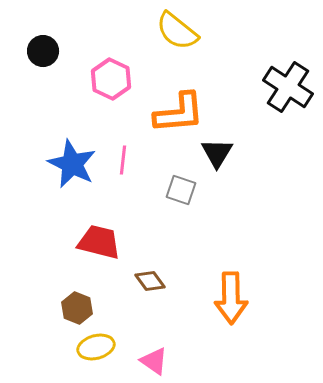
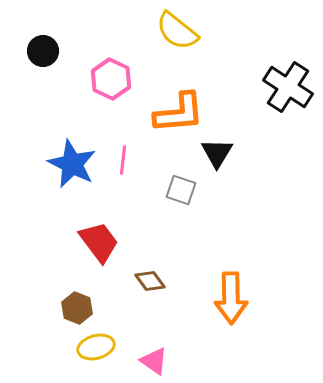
red trapezoid: rotated 39 degrees clockwise
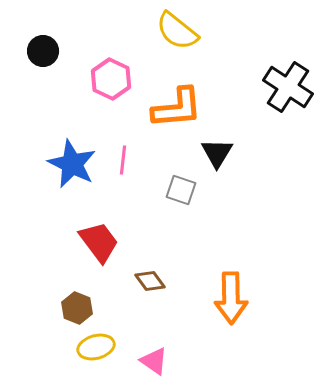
orange L-shape: moved 2 px left, 5 px up
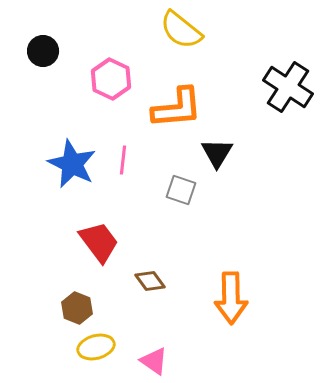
yellow semicircle: moved 4 px right, 1 px up
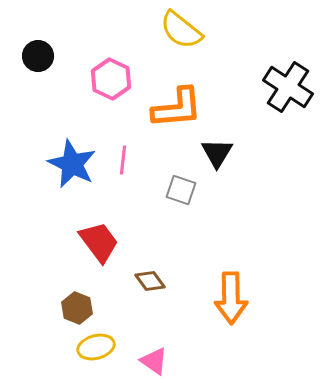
black circle: moved 5 px left, 5 px down
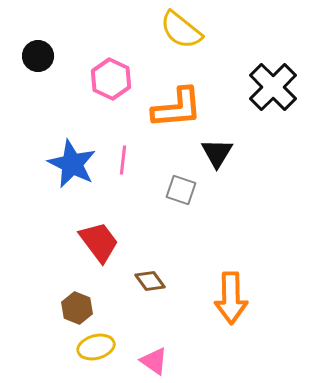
black cross: moved 15 px left; rotated 12 degrees clockwise
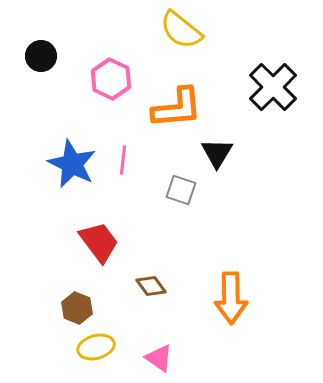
black circle: moved 3 px right
brown diamond: moved 1 px right, 5 px down
pink triangle: moved 5 px right, 3 px up
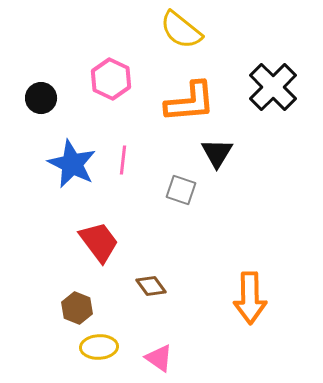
black circle: moved 42 px down
orange L-shape: moved 13 px right, 6 px up
orange arrow: moved 19 px right
yellow ellipse: moved 3 px right; rotated 12 degrees clockwise
